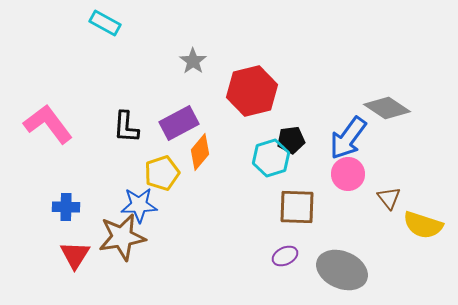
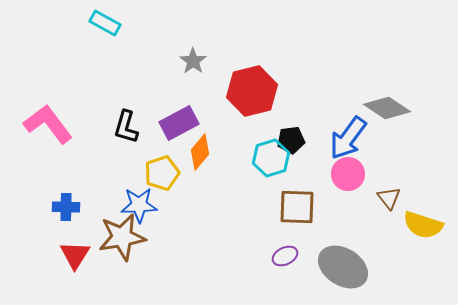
black L-shape: rotated 12 degrees clockwise
gray ellipse: moved 1 px right, 3 px up; rotated 9 degrees clockwise
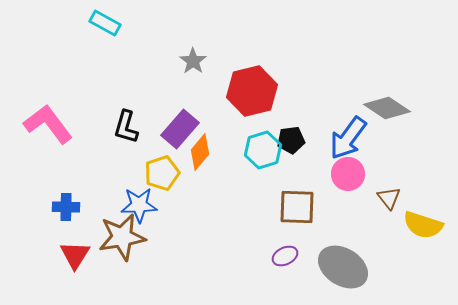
purple rectangle: moved 1 px right, 6 px down; rotated 21 degrees counterclockwise
cyan hexagon: moved 8 px left, 8 px up
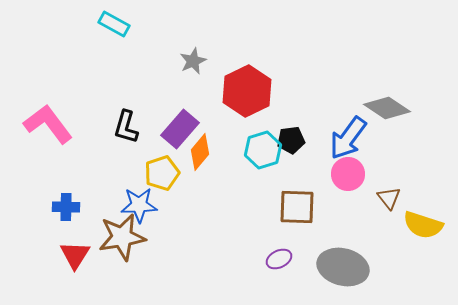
cyan rectangle: moved 9 px right, 1 px down
gray star: rotated 12 degrees clockwise
red hexagon: moved 5 px left; rotated 12 degrees counterclockwise
purple ellipse: moved 6 px left, 3 px down
gray ellipse: rotated 18 degrees counterclockwise
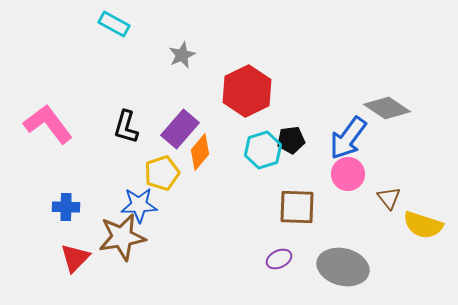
gray star: moved 11 px left, 6 px up
red triangle: moved 3 px down; rotated 12 degrees clockwise
